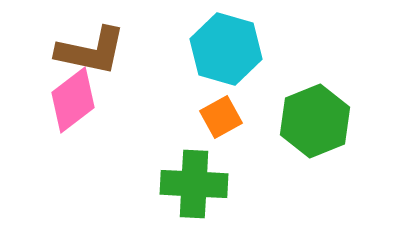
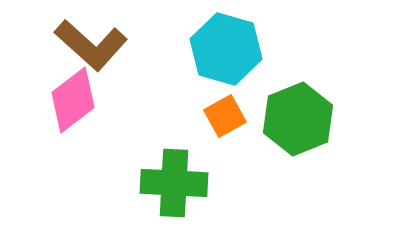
brown L-shape: moved 6 px up; rotated 30 degrees clockwise
orange square: moved 4 px right, 1 px up
green hexagon: moved 17 px left, 2 px up
green cross: moved 20 px left, 1 px up
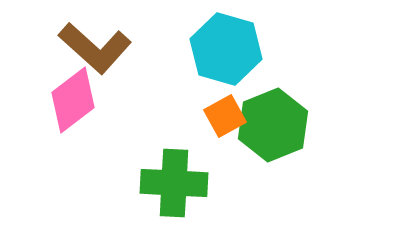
brown L-shape: moved 4 px right, 3 px down
green hexagon: moved 25 px left, 6 px down
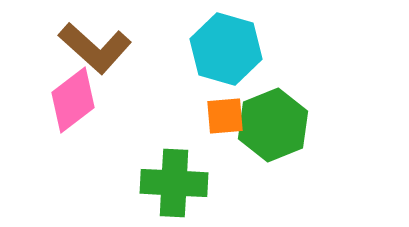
orange square: rotated 24 degrees clockwise
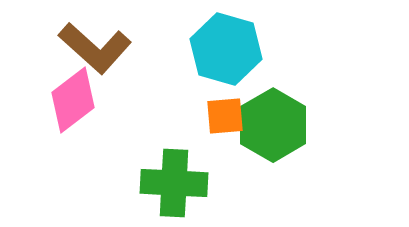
green hexagon: rotated 8 degrees counterclockwise
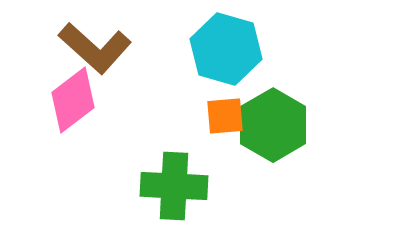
green cross: moved 3 px down
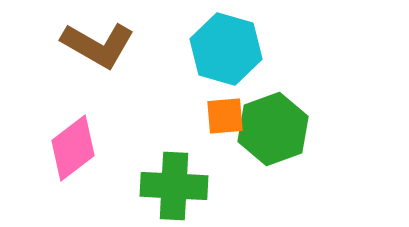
brown L-shape: moved 3 px right, 3 px up; rotated 12 degrees counterclockwise
pink diamond: moved 48 px down
green hexagon: moved 4 px down; rotated 10 degrees clockwise
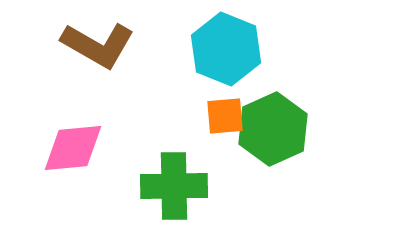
cyan hexagon: rotated 6 degrees clockwise
green hexagon: rotated 4 degrees counterclockwise
pink diamond: rotated 32 degrees clockwise
green cross: rotated 4 degrees counterclockwise
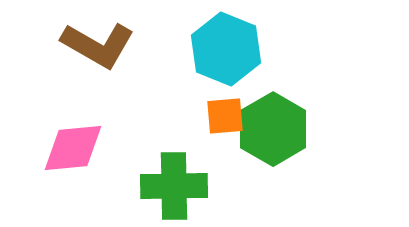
green hexagon: rotated 6 degrees counterclockwise
